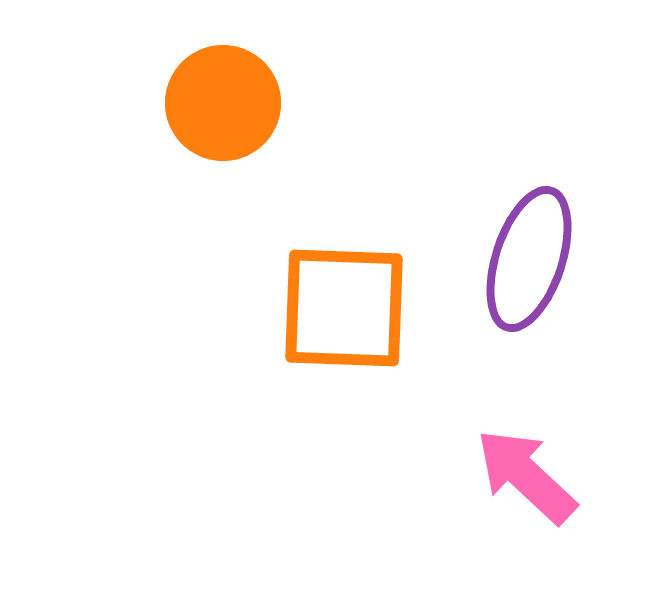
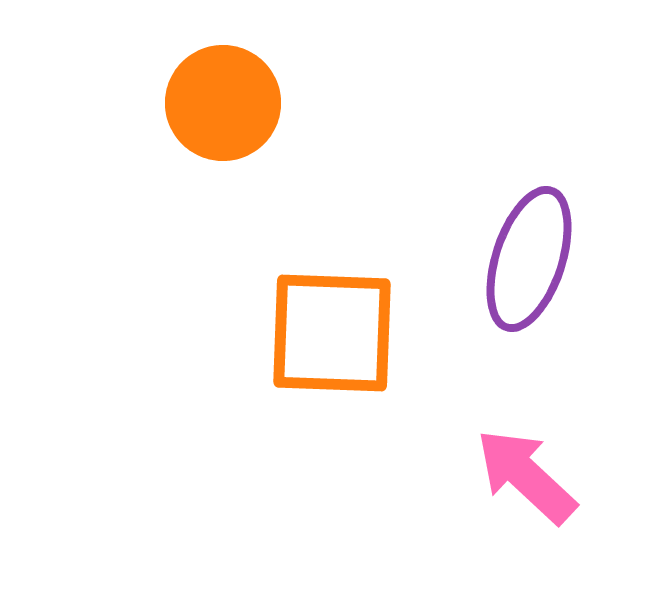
orange square: moved 12 px left, 25 px down
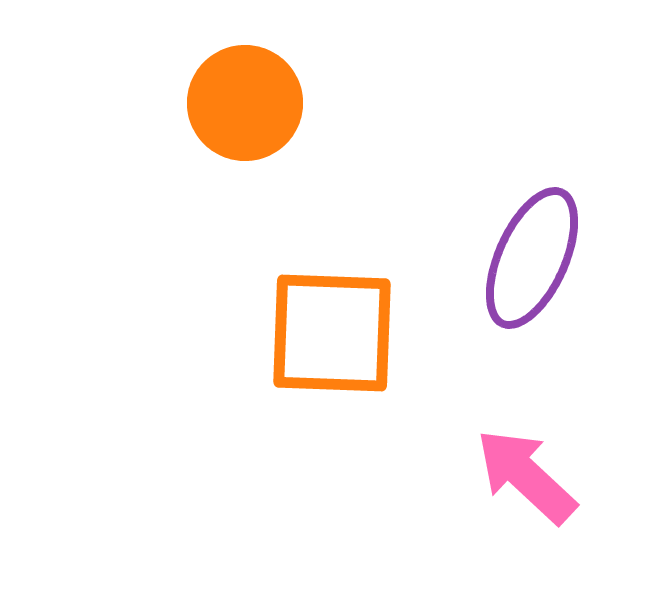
orange circle: moved 22 px right
purple ellipse: moved 3 px right, 1 px up; rotated 6 degrees clockwise
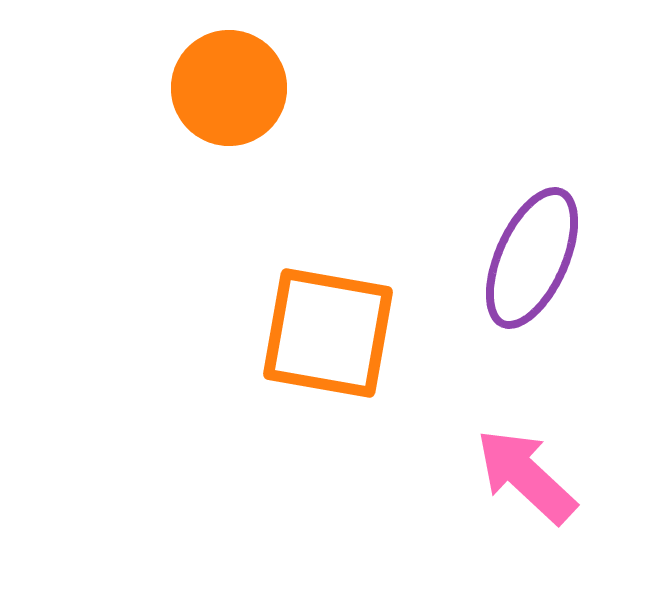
orange circle: moved 16 px left, 15 px up
orange square: moved 4 px left; rotated 8 degrees clockwise
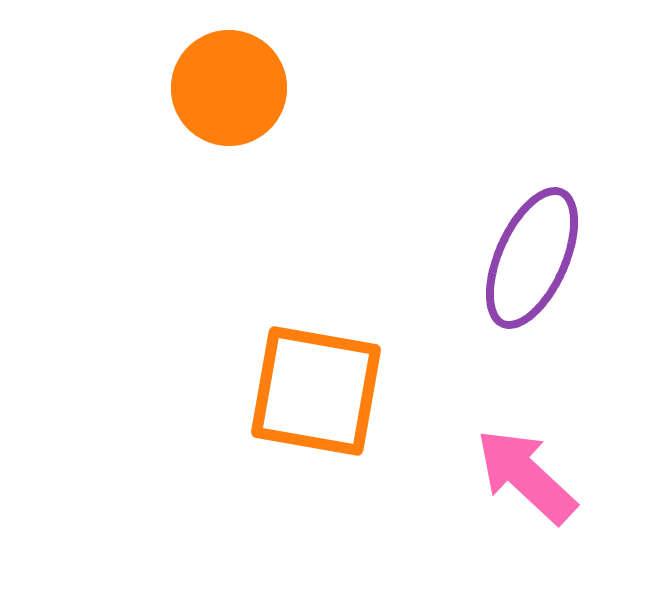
orange square: moved 12 px left, 58 px down
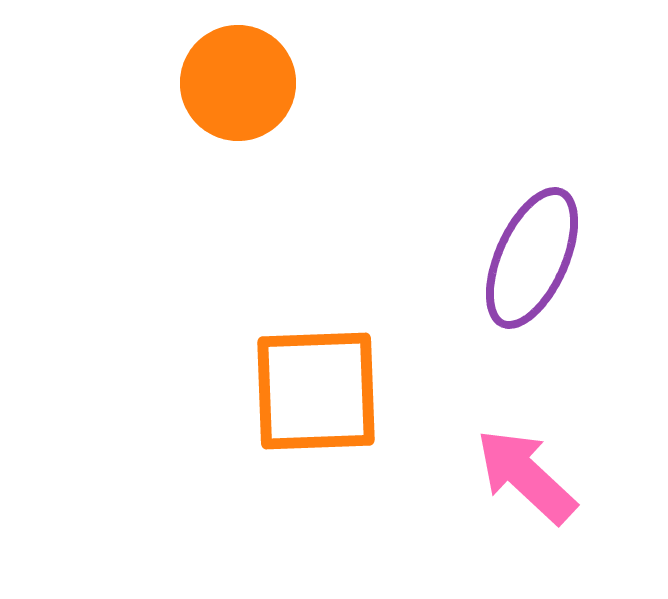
orange circle: moved 9 px right, 5 px up
orange square: rotated 12 degrees counterclockwise
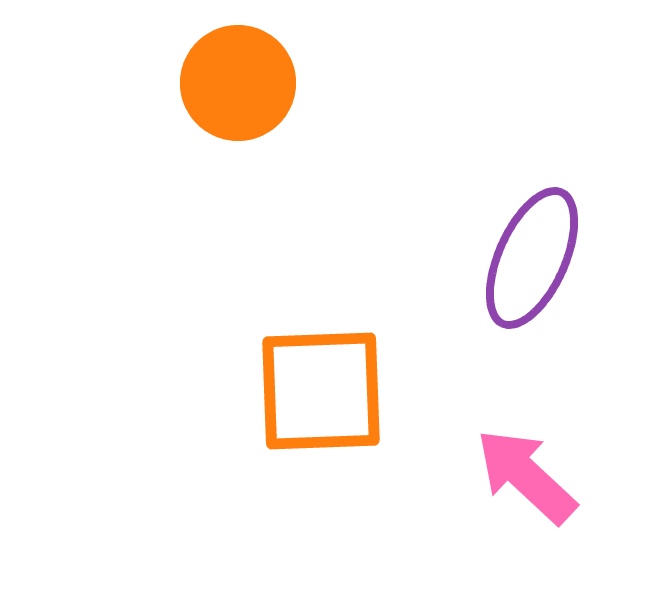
orange square: moved 5 px right
